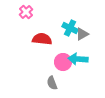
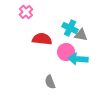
gray triangle: moved 1 px left, 1 px down; rotated 40 degrees clockwise
pink circle: moved 3 px right, 10 px up
gray semicircle: moved 2 px left, 1 px up
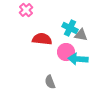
pink cross: moved 2 px up
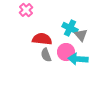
gray triangle: rotated 40 degrees clockwise
gray semicircle: moved 4 px left, 27 px up
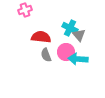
pink cross: moved 1 px left; rotated 24 degrees clockwise
gray triangle: moved 2 px left
red semicircle: moved 1 px left, 2 px up
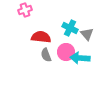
gray triangle: moved 8 px right, 1 px up
cyan arrow: moved 2 px right, 1 px up
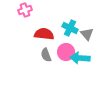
red semicircle: moved 3 px right, 3 px up
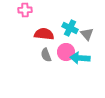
pink cross: rotated 16 degrees clockwise
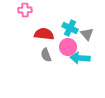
pink circle: moved 2 px right, 5 px up
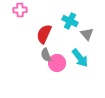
pink cross: moved 5 px left
cyan cross: moved 7 px up
red semicircle: rotated 72 degrees counterclockwise
pink circle: moved 11 px left, 16 px down
cyan arrow: rotated 132 degrees counterclockwise
